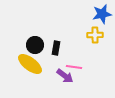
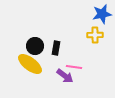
black circle: moved 1 px down
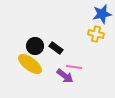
yellow cross: moved 1 px right, 1 px up; rotated 14 degrees clockwise
black rectangle: rotated 64 degrees counterclockwise
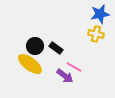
blue star: moved 2 px left
pink line: rotated 21 degrees clockwise
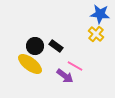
blue star: rotated 18 degrees clockwise
yellow cross: rotated 28 degrees clockwise
black rectangle: moved 2 px up
pink line: moved 1 px right, 1 px up
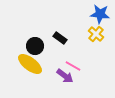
black rectangle: moved 4 px right, 8 px up
pink line: moved 2 px left
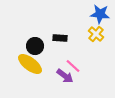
black rectangle: rotated 32 degrees counterclockwise
pink line: rotated 14 degrees clockwise
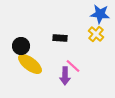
black circle: moved 14 px left
purple arrow: rotated 54 degrees clockwise
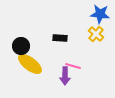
pink line: rotated 28 degrees counterclockwise
